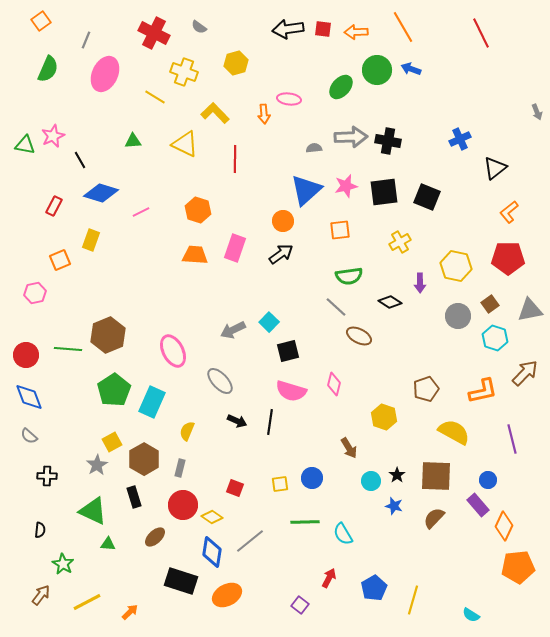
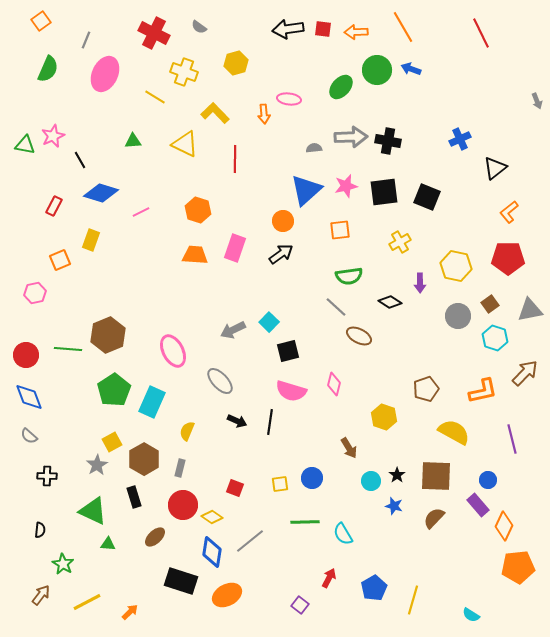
gray arrow at (537, 112): moved 11 px up
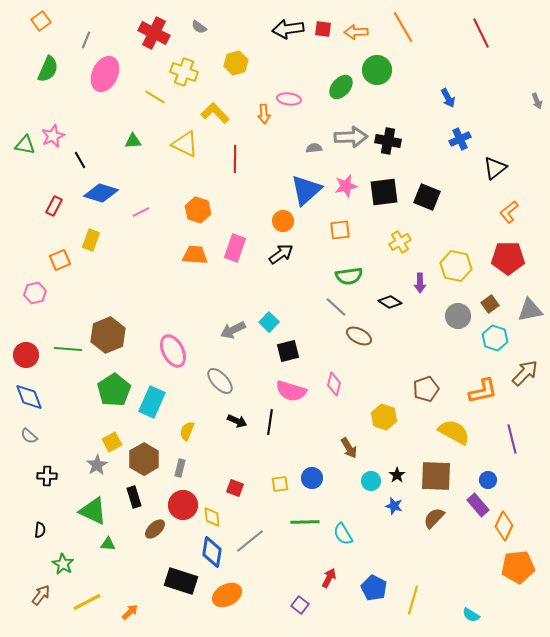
blue arrow at (411, 69): moved 37 px right, 29 px down; rotated 138 degrees counterclockwise
yellow diamond at (212, 517): rotated 50 degrees clockwise
brown ellipse at (155, 537): moved 8 px up
blue pentagon at (374, 588): rotated 15 degrees counterclockwise
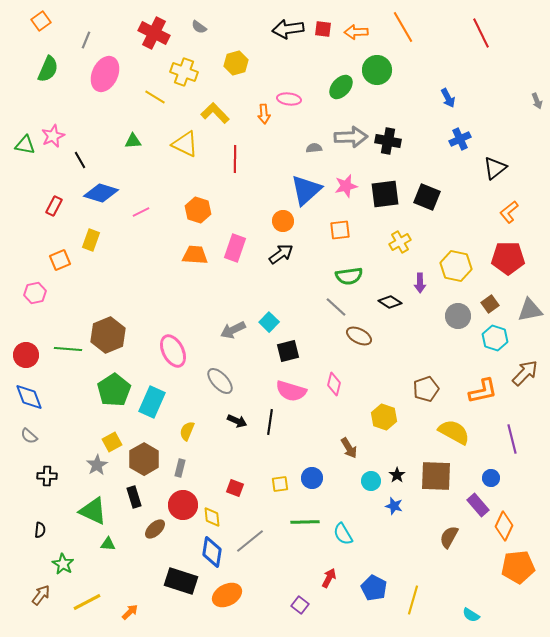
black square at (384, 192): moved 1 px right, 2 px down
blue circle at (488, 480): moved 3 px right, 2 px up
brown semicircle at (434, 518): moved 15 px right, 19 px down; rotated 15 degrees counterclockwise
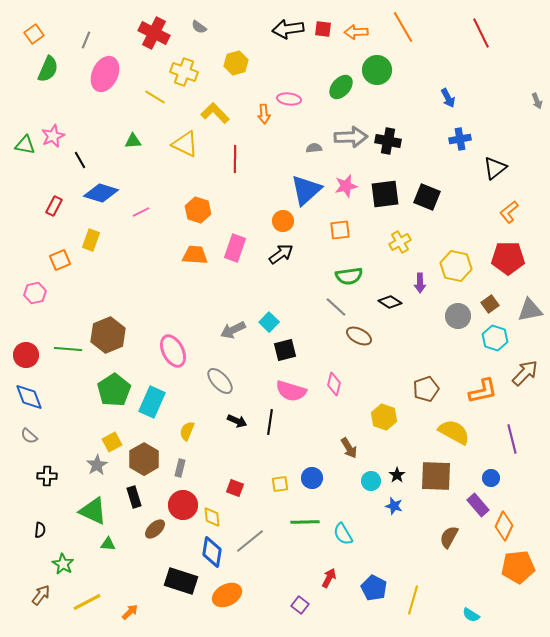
orange square at (41, 21): moved 7 px left, 13 px down
blue cross at (460, 139): rotated 15 degrees clockwise
black square at (288, 351): moved 3 px left, 1 px up
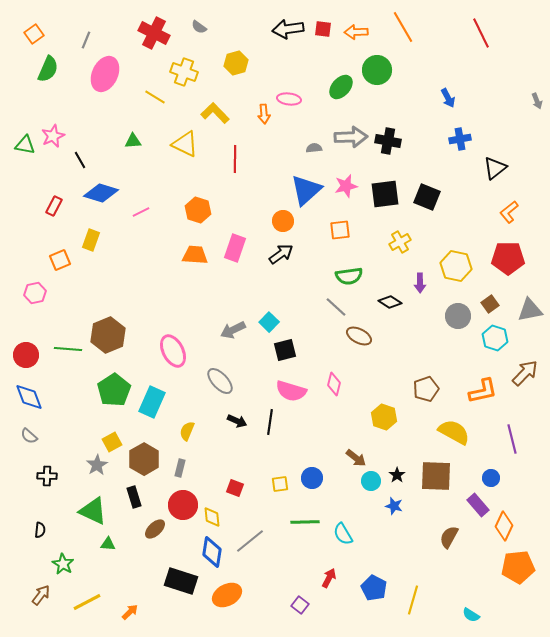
brown arrow at (349, 448): moved 7 px right, 10 px down; rotated 20 degrees counterclockwise
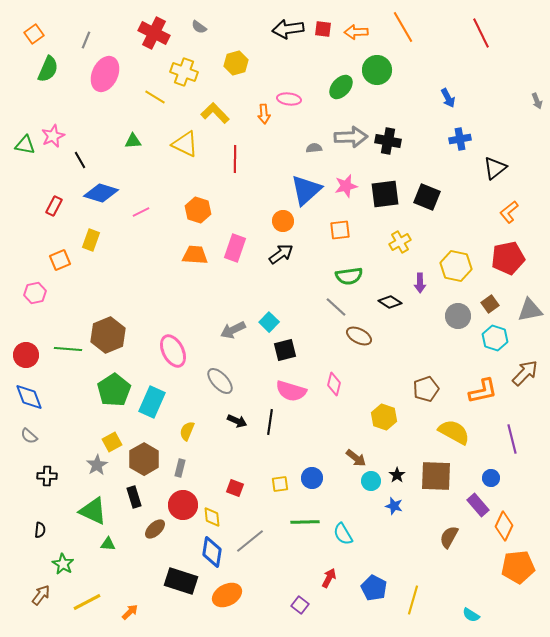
red pentagon at (508, 258): rotated 12 degrees counterclockwise
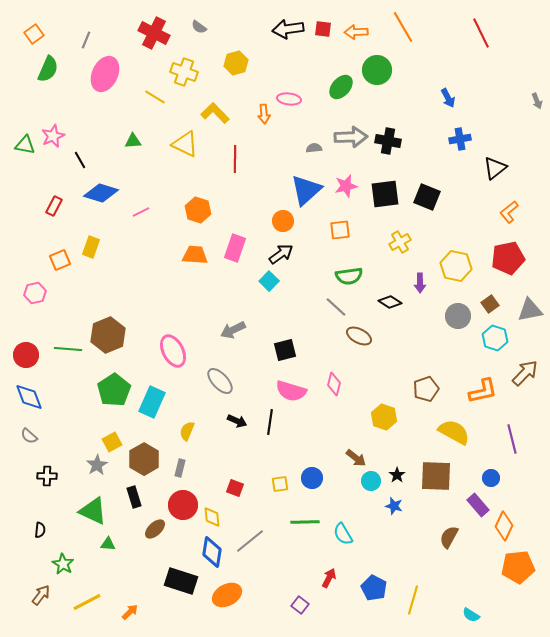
yellow rectangle at (91, 240): moved 7 px down
cyan square at (269, 322): moved 41 px up
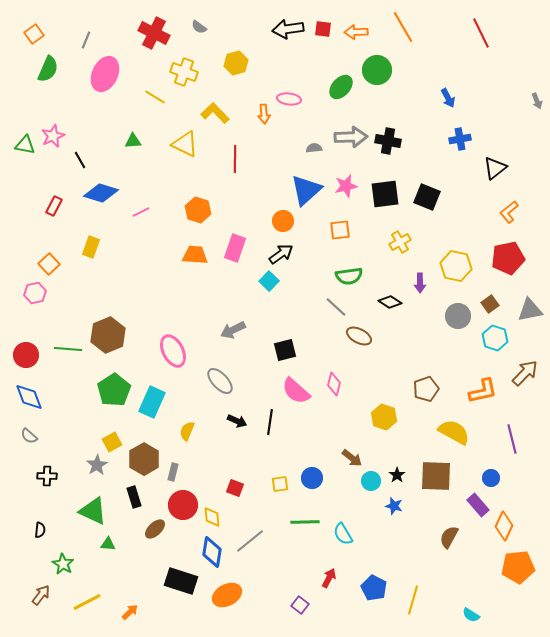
orange square at (60, 260): moved 11 px left, 4 px down; rotated 20 degrees counterclockwise
pink semicircle at (291, 391): moved 5 px right; rotated 24 degrees clockwise
brown arrow at (356, 458): moved 4 px left
gray rectangle at (180, 468): moved 7 px left, 4 px down
